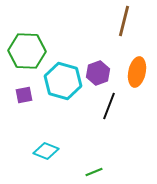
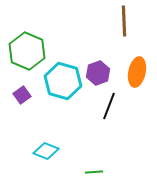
brown line: rotated 16 degrees counterclockwise
green hexagon: rotated 21 degrees clockwise
purple square: moved 2 px left; rotated 24 degrees counterclockwise
green line: rotated 18 degrees clockwise
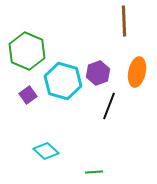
purple square: moved 6 px right
cyan diamond: rotated 20 degrees clockwise
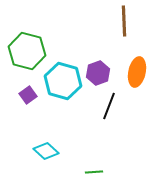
green hexagon: rotated 9 degrees counterclockwise
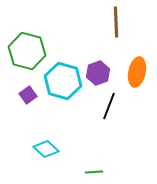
brown line: moved 8 px left, 1 px down
cyan diamond: moved 2 px up
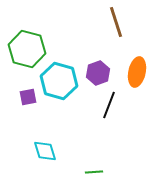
brown line: rotated 16 degrees counterclockwise
green hexagon: moved 2 px up
cyan hexagon: moved 4 px left
purple square: moved 2 px down; rotated 24 degrees clockwise
black line: moved 1 px up
cyan diamond: moved 1 px left, 2 px down; rotated 30 degrees clockwise
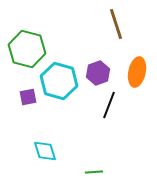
brown line: moved 2 px down
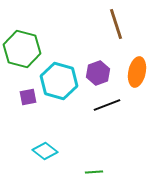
green hexagon: moved 5 px left
black line: moved 2 px left; rotated 48 degrees clockwise
cyan diamond: rotated 35 degrees counterclockwise
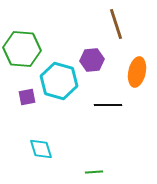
green hexagon: rotated 9 degrees counterclockwise
purple hexagon: moved 6 px left, 13 px up; rotated 15 degrees clockwise
purple square: moved 1 px left
black line: moved 1 px right; rotated 20 degrees clockwise
cyan diamond: moved 4 px left, 2 px up; rotated 35 degrees clockwise
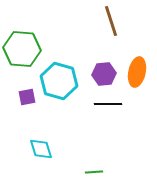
brown line: moved 5 px left, 3 px up
purple hexagon: moved 12 px right, 14 px down
black line: moved 1 px up
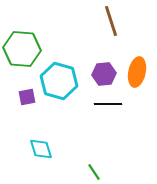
green line: rotated 60 degrees clockwise
